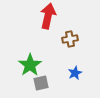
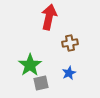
red arrow: moved 1 px right, 1 px down
brown cross: moved 4 px down
blue star: moved 6 px left
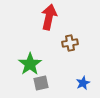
green star: moved 1 px up
blue star: moved 14 px right, 10 px down
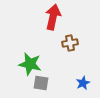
red arrow: moved 4 px right
green star: rotated 25 degrees counterclockwise
gray square: rotated 21 degrees clockwise
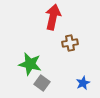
gray square: moved 1 px right; rotated 28 degrees clockwise
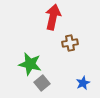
gray square: rotated 14 degrees clockwise
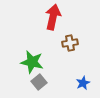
green star: moved 2 px right, 2 px up
gray square: moved 3 px left, 1 px up
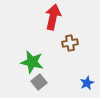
blue star: moved 4 px right
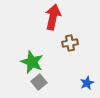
green star: rotated 10 degrees clockwise
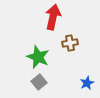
green star: moved 6 px right, 5 px up
